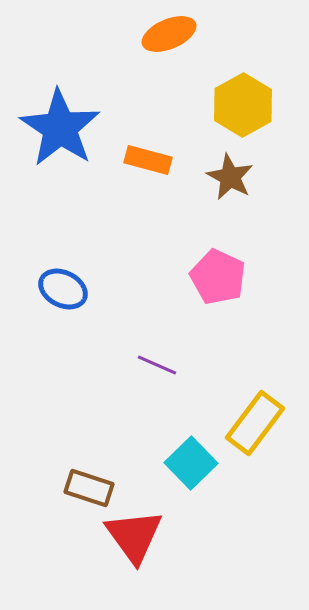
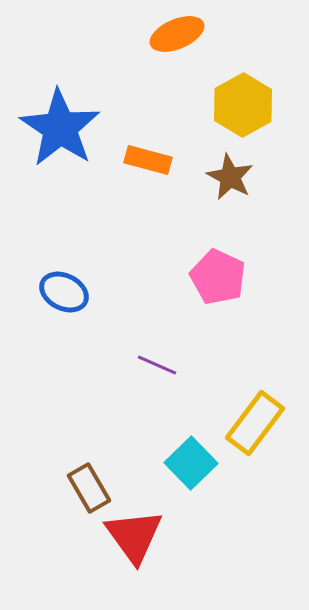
orange ellipse: moved 8 px right
blue ellipse: moved 1 px right, 3 px down
brown rectangle: rotated 42 degrees clockwise
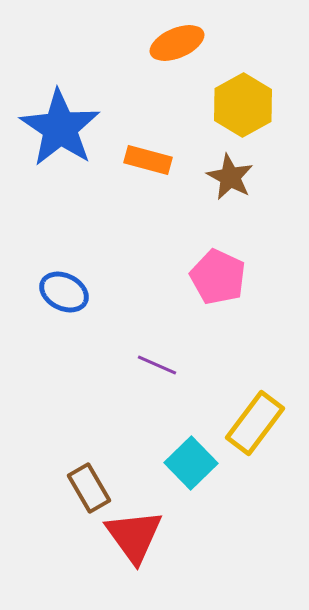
orange ellipse: moved 9 px down
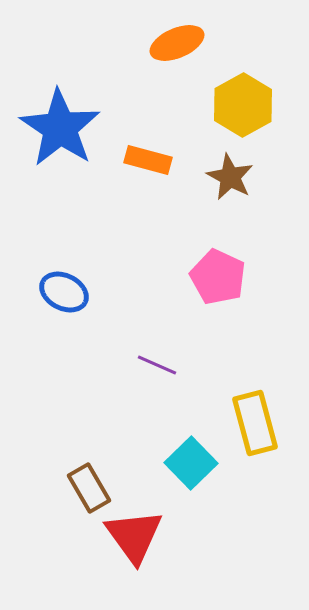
yellow rectangle: rotated 52 degrees counterclockwise
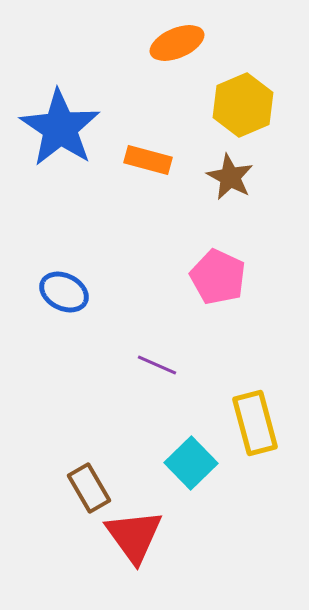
yellow hexagon: rotated 6 degrees clockwise
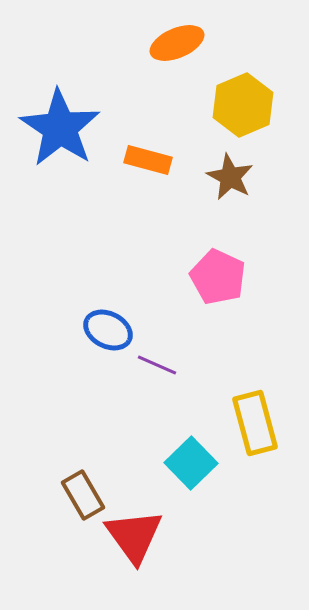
blue ellipse: moved 44 px right, 38 px down
brown rectangle: moved 6 px left, 7 px down
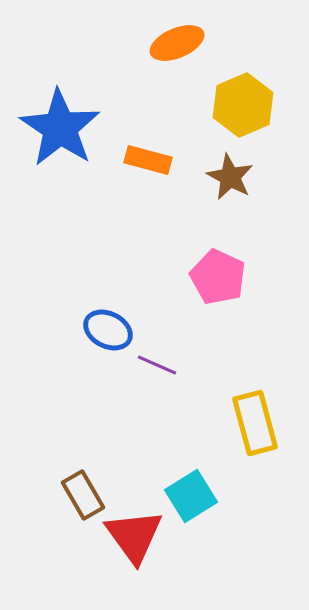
cyan square: moved 33 px down; rotated 12 degrees clockwise
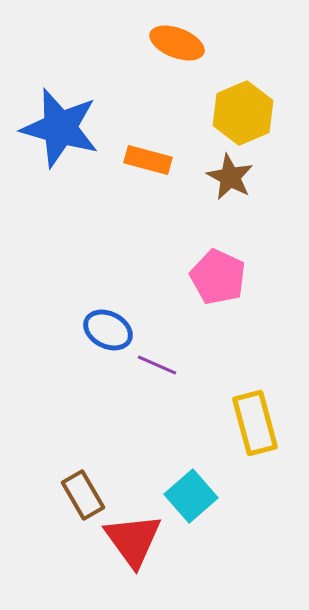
orange ellipse: rotated 44 degrees clockwise
yellow hexagon: moved 8 px down
blue star: rotated 18 degrees counterclockwise
cyan square: rotated 9 degrees counterclockwise
red triangle: moved 1 px left, 4 px down
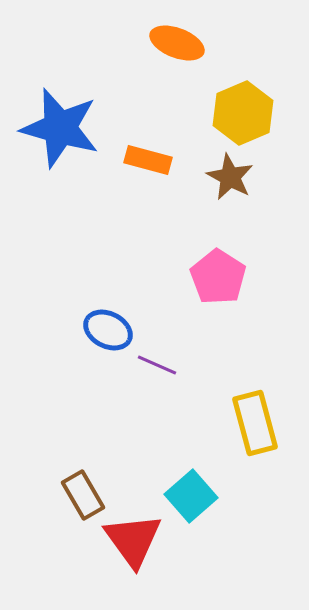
pink pentagon: rotated 8 degrees clockwise
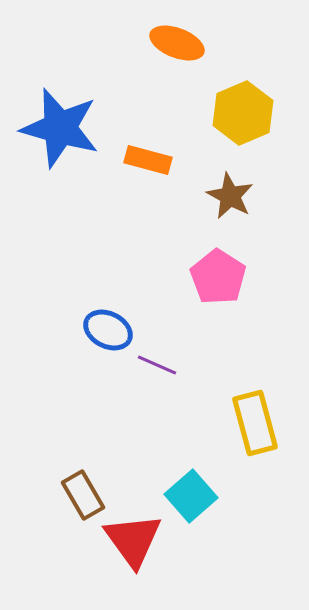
brown star: moved 19 px down
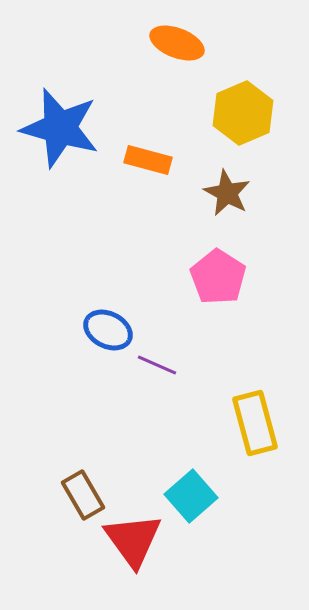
brown star: moved 3 px left, 3 px up
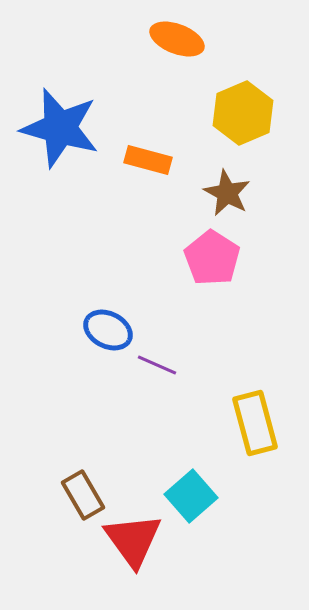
orange ellipse: moved 4 px up
pink pentagon: moved 6 px left, 19 px up
